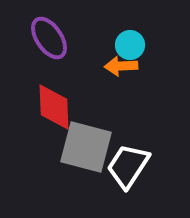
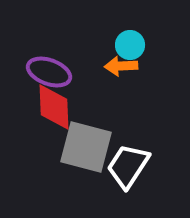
purple ellipse: moved 34 px down; rotated 36 degrees counterclockwise
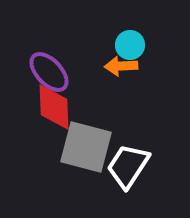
purple ellipse: rotated 27 degrees clockwise
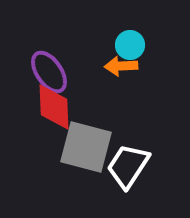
purple ellipse: rotated 9 degrees clockwise
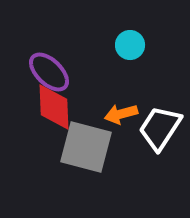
orange arrow: moved 48 px down; rotated 12 degrees counterclockwise
purple ellipse: rotated 12 degrees counterclockwise
white trapezoid: moved 32 px right, 38 px up
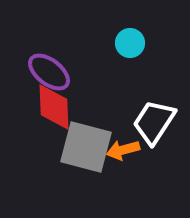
cyan circle: moved 2 px up
purple ellipse: rotated 6 degrees counterclockwise
orange arrow: moved 2 px right, 36 px down
white trapezoid: moved 6 px left, 6 px up
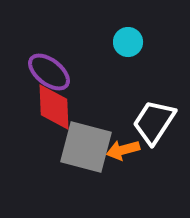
cyan circle: moved 2 px left, 1 px up
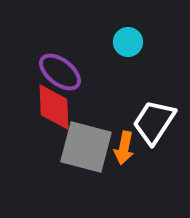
purple ellipse: moved 11 px right
orange arrow: moved 1 px right, 2 px up; rotated 64 degrees counterclockwise
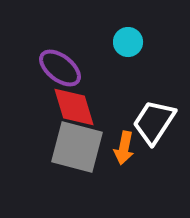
purple ellipse: moved 4 px up
red diamond: moved 20 px right; rotated 15 degrees counterclockwise
gray square: moved 9 px left
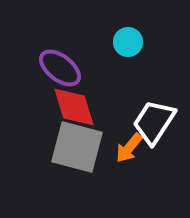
orange arrow: moved 5 px right; rotated 28 degrees clockwise
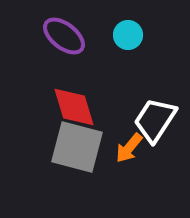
cyan circle: moved 7 px up
purple ellipse: moved 4 px right, 32 px up
white trapezoid: moved 1 px right, 2 px up
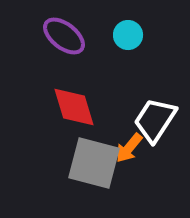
gray square: moved 17 px right, 16 px down
